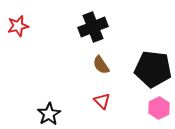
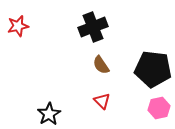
pink hexagon: rotated 15 degrees clockwise
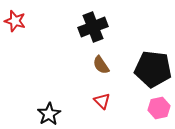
red star: moved 3 px left, 5 px up; rotated 30 degrees clockwise
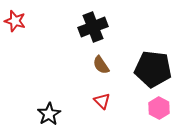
pink hexagon: rotated 20 degrees counterclockwise
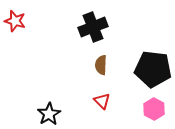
brown semicircle: rotated 36 degrees clockwise
pink hexagon: moved 5 px left, 1 px down
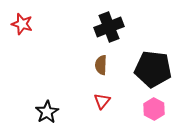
red star: moved 7 px right, 3 px down
black cross: moved 16 px right
red triangle: rotated 24 degrees clockwise
black star: moved 2 px left, 2 px up
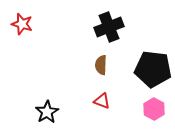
red triangle: rotated 48 degrees counterclockwise
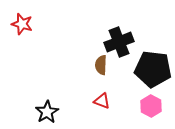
black cross: moved 10 px right, 15 px down
pink hexagon: moved 3 px left, 3 px up
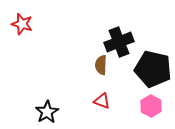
black pentagon: rotated 6 degrees clockwise
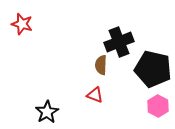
red triangle: moved 7 px left, 6 px up
pink hexagon: moved 7 px right
